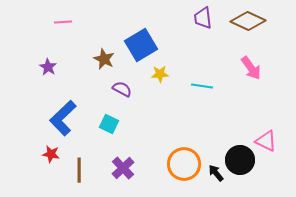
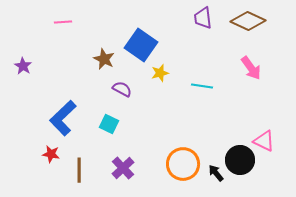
blue square: rotated 24 degrees counterclockwise
purple star: moved 25 px left, 1 px up
yellow star: moved 1 px up; rotated 12 degrees counterclockwise
pink triangle: moved 2 px left
orange circle: moved 1 px left
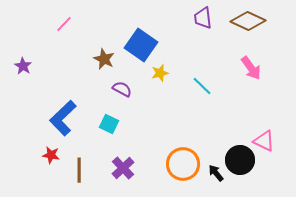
pink line: moved 1 px right, 2 px down; rotated 42 degrees counterclockwise
cyan line: rotated 35 degrees clockwise
red star: moved 1 px down
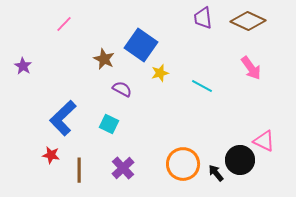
cyan line: rotated 15 degrees counterclockwise
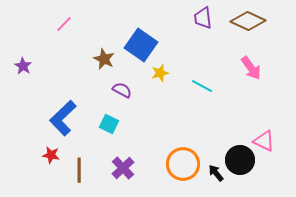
purple semicircle: moved 1 px down
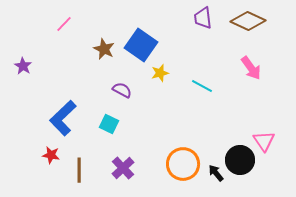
brown star: moved 10 px up
pink triangle: rotated 30 degrees clockwise
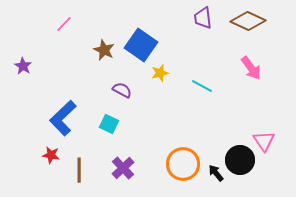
brown star: moved 1 px down
